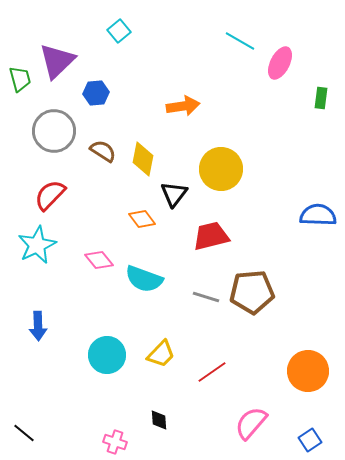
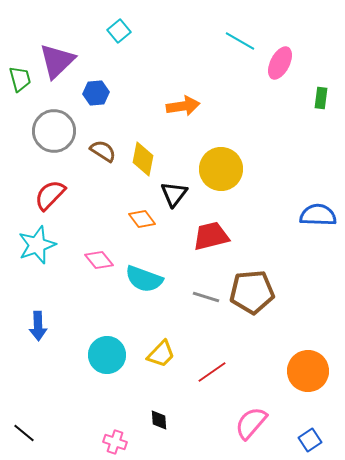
cyan star: rotated 6 degrees clockwise
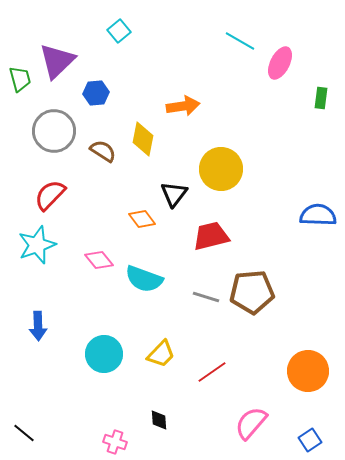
yellow diamond: moved 20 px up
cyan circle: moved 3 px left, 1 px up
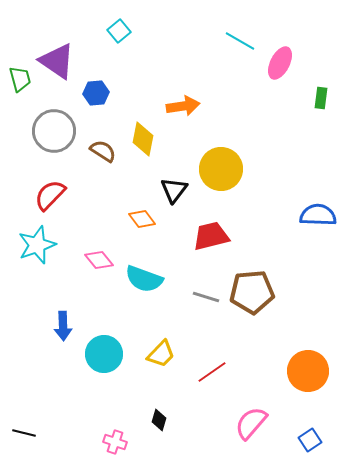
purple triangle: rotated 42 degrees counterclockwise
black triangle: moved 4 px up
blue arrow: moved 25 px right
black diamond: rotated 20 degrees clockwise
black line: rotated 25 degrees counterclockwise
